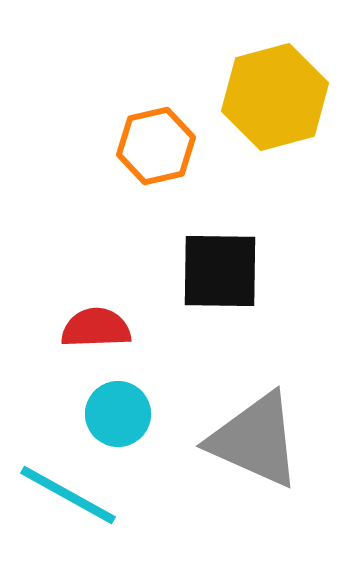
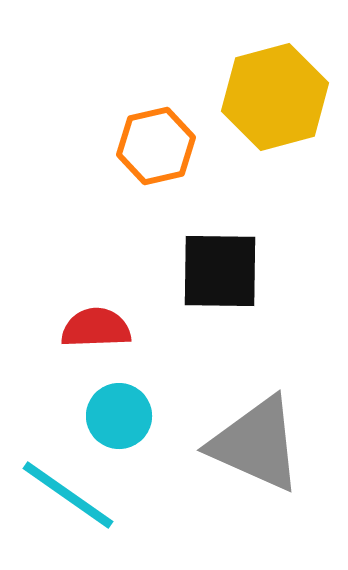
cyan circle: moved 1 px right, 2 px down
gray triangle: moved 1 px right, 4 px down
cyan line: rotated 6 degrees clockwise
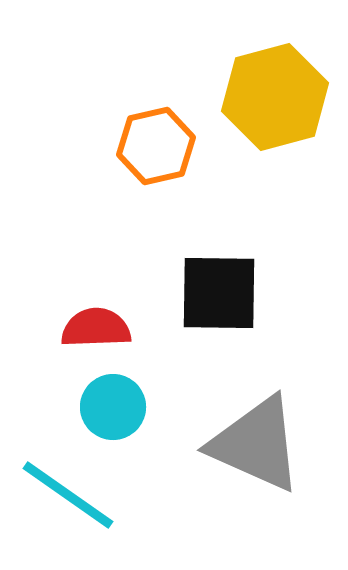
black square: moved 1 px left, 22 px down
cyan circle: moved 6 px left, 9 px up
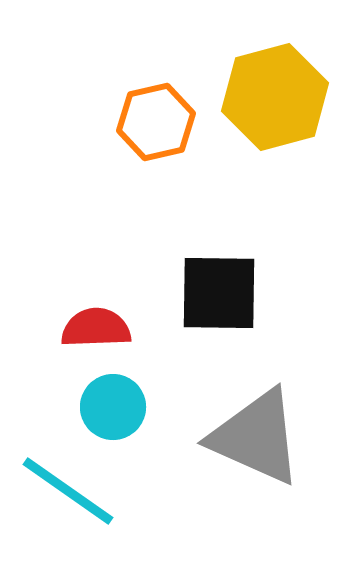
orange hexagon: moved 24 px up
gray triangle: moved 7 px up
cyan line: moved 4 px up
